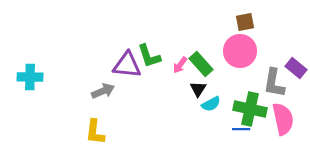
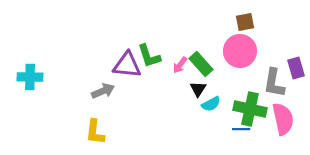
purple rectangle: rotated 35 degrees clockwise
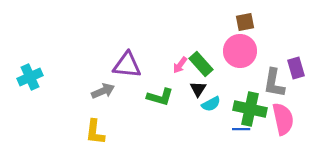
green L-shape: moved 11 px right, 41 px down; rotated 56 degrees counterclockwise
cyan cross: rotated 25 degrees counterclockwise
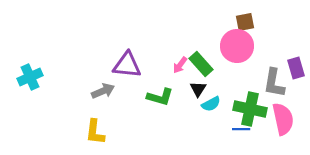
pink circle: moved 3 px left, 5 px up
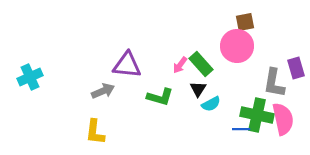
green cross: moved 7 px right, 6 px down
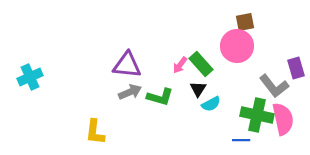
gray L-shape: moved 3 px down; rotated 48 degrees counterclockwise
gray arrow: moved 27 px right, 1 px down
blue line: moved 11 px down
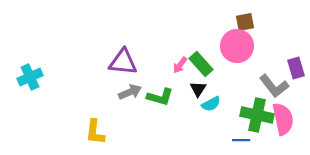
purple triangle: moved 4 px left, 3 px up
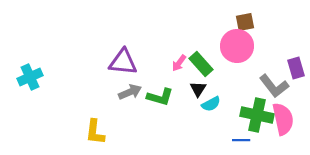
pink arrow: moved 1 px left, 2 px up
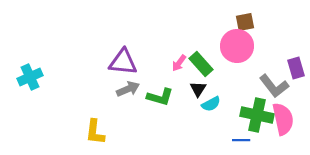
gray arrow: moved 2 px left, 3 px up
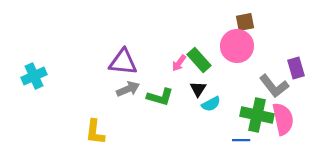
green rectangle: moved 2 px left, 4 px up
cyan cross: moved 4 px right, 1 px up
